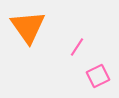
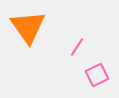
pink square: moved 1 px left, 1 px up
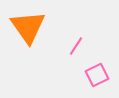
pink line: moved 1 px left, 1 px up
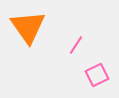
pink line: moved 1 px up
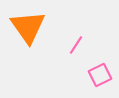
pink square: moved 3 px right
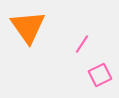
pink line: moved 6 px right, 1 px up
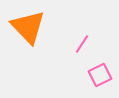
orange triangle: rotated 9 degrees counterclockwise
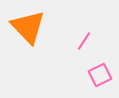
pink line: moved 2 px right, 3 px up
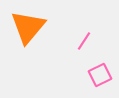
orange triangle: rotated 24 degrees clockwise
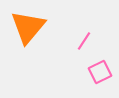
pink square: moved 3 px up
